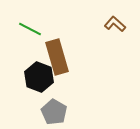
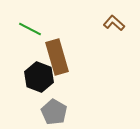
brown L-shape: moved 1 px left, 1 px up
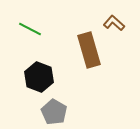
brown rectangle: moved 32 px right, 7 px up
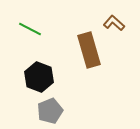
gray pentagon: moved 4 px left, 1 px up; rotated 20 degrees clockwise
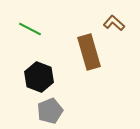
brown rectangle: moved 2 px down
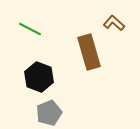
gray pentagon: moved 1 px left, 2 px down
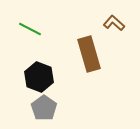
brown rectangle: moved 2 px down
gray pentagon: moved 5 px left, 5 px up; rotated 15 degrees counterclockwise
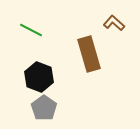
green line: moved 1 px right, 1 px down
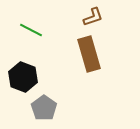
brown L-shape: moved 21 px left, 6 px up; rotated 120 degrees clockwise
black hexagon: moved 16 px left
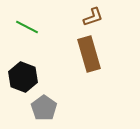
green line: moved 4 px left, 3 px up
